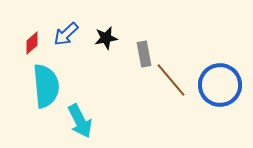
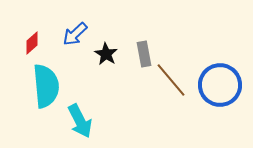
blue arrow: moved 9 px right
black star: moved 16 px down; rotated 30 degrees counterclockwise
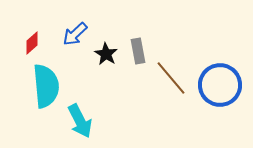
gray rectangle: moved 6 px left, 3 px up
brown line: moved 2 px up
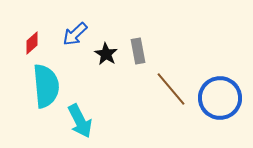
brown line: moved 11 px down
blue circle: moved 13 px down
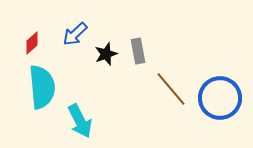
black star: rotated 20 degrees clockwise
cyan semicircle: moved 4 px left, 1 px down
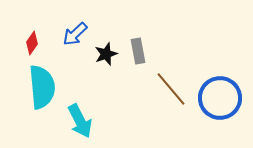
red diamond: rotated 15 degrees counterclockwise
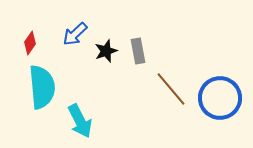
red diamond: moved 2 px left
black star: moved 3 px up
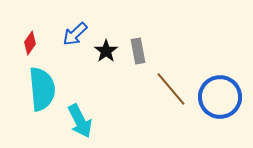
black star: rotated 15 degrees counterclockwise
cyan semicircle: moved 2 px down
blue circle: moved 1 px up
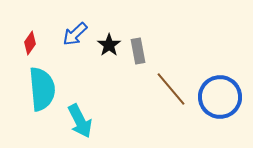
black star: moved 3 px right, 6 px up
